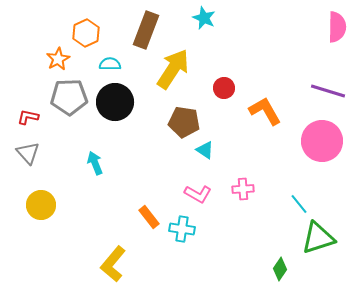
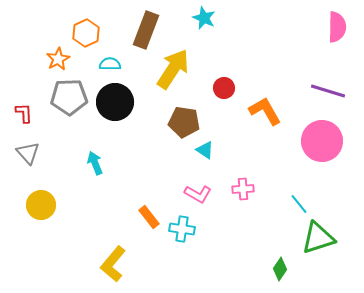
red L-shape: moved 4 px left, 4 px up; rotated 75 degrees clockwise
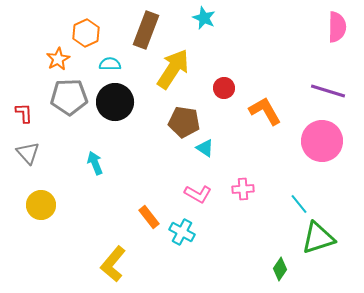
cyan triangle: moved 2 px up
cyan cross: moved 3 px down; rotated 20 degrees clockwise
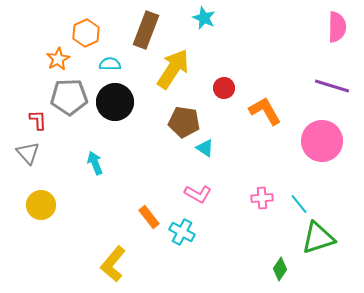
purple line: moved 4 px right, 5 px up
red L-shape: moved 14 px right, 7 px down
pink cross: moved 19 px right, 9 px down
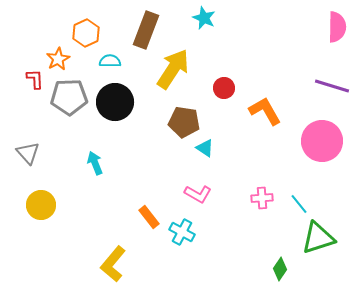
cyan semicircle: moved 3 px up
red L-shape: moved 3 px left, 41 px up
